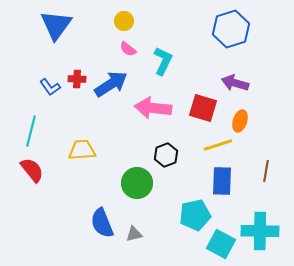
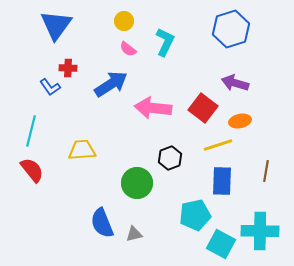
cyan L-shape: moved 2 px right, 19 px up
red cross: moved 9 px left, 11 px up
red square: rotated 20 degrees clockwise
orange ellipse: rotated 60 degrees clockwise
black hexagon: moved 4 px right, 3 px down
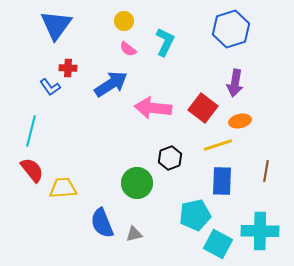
purple arrow: rotated 96 degrees counterclockwise
yellow trapezoid: moved 19 px left, 38 px down
cyan square: moved 3 px left
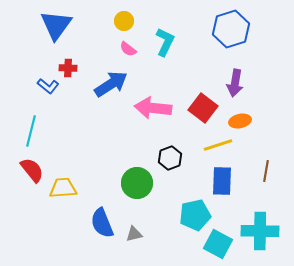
blue L-shape: moved 2 px left, 1 px up; rotated 15 degrees counterclockwise
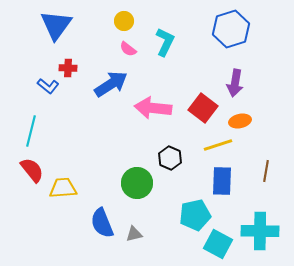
black hexagon: rotated 15 degrees counterclockwise
